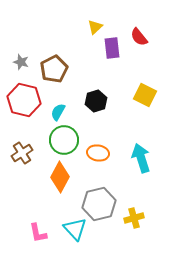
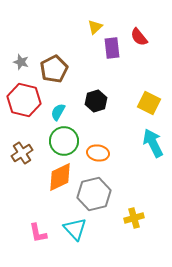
yellow square: moved 4 px right, 8 px down
green circle: moved 1 px down
cyan arrow: moved 12 px right, 15 px up; rotated 8 degrees counterclockwise
orange diamond: rotated 36 degrees clockwise
gray hexagon: moved 5 px left, 10 px up
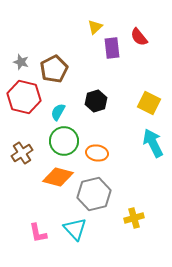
red hexagon: moved 3 px up
orange ellipse: moved 1 px left
orange diamond: moved 2 px left; rotated 40 degrees clockwise
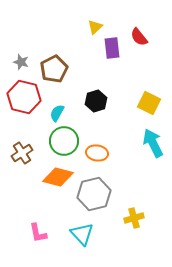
cyan semicircle: moved 1 px left, 1 px down
cyan triangle: moved 7 px right, 5 px down
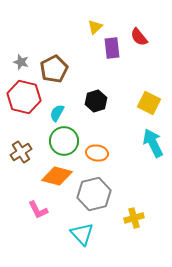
brown cross: moved 1 px left, 1 px up
orange diamond: moved 1 px left, 1 px up
pink L-shape: moved 23 px up; rotated 15 degrees counterclockwise
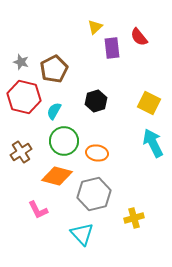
cyan semicircle: moved 3 px left, 2 px up
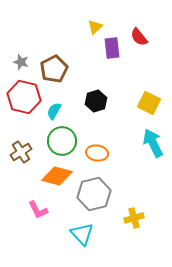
green circle: moved 2 px left
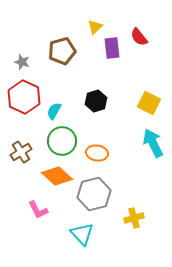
gray star: moved 1 px right
brown pentagon: moved 8 px right, 18 px up; rotated 12 degrees clockwise
red hexagon: rotated 12 degrees clockwise
orange diamond: rotated 28 degrees clockwise
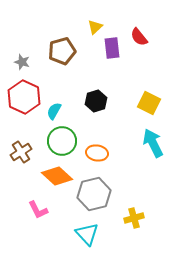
cyan triangle: moved 5 px right
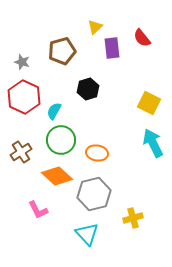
red semicircle: moved 3 px right, 1 px down
black hexagon: moved 8 px left, 12 px up
green circle: moved 1 px left, 1 px up
yellow cross: moved 1 px left
